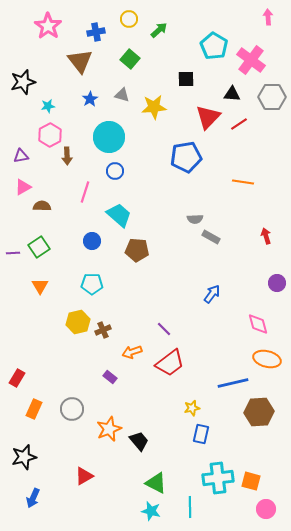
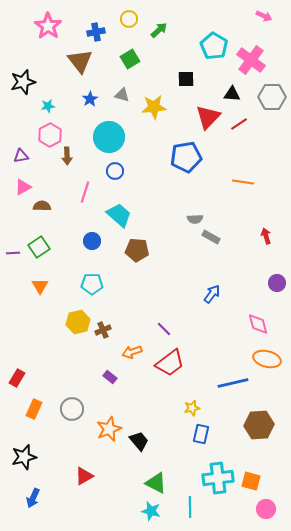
pink arrow at (268, 17): moved 4 px left, 1 px up; rotated 119 degrees clockwise
green square at (130, 59): rotated 18 degrees clockwise
brown hexagon at (259, 412): moved 13 px down
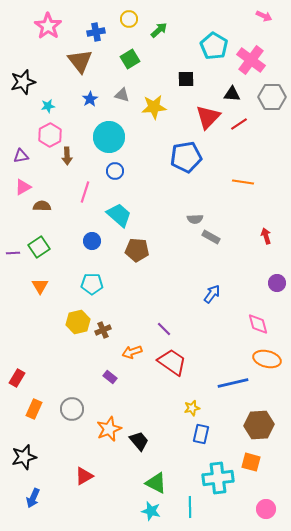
red trapezoid at (170, 363): moved 2 px right, 1 px up; rotated 108 degrees counterclockwise
orange square at (251, 481): moved 19 px up
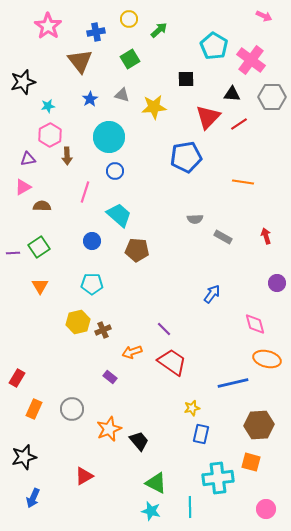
purple triangle at (21, 156): moved 7 px right, 3 px down
gray rectangle at (211, 237): moved 12 px right
pink diamond at (258, 324): moved 3 px left
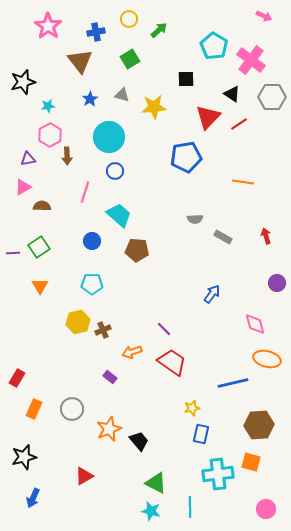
black triangle at (232, 94): rotated 30 degrees clockwise
cyan cross at (218, 478): moved 4 px up
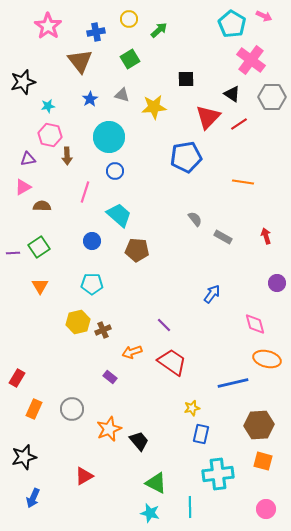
cyan pentagon at (214, 46): moved 18 px right, 22 px up
pink hexagon at (50, 135): rotated 20 degrees counterclockwise
gray semicircle at (195, 219): rotated 126 degrees counterclockwise
purple line at (164, 329): moved 4 px up
orange square at (251, 462): moved 12 px right, 1 px up
cyan star at (151, 511): moved 1 px left, 2 px down
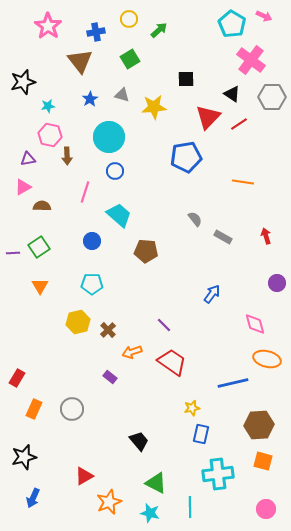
brown pentagon at (137, 250): moved 9 px right, 1 px down
brown cross at (103, 330): moved 5 px right; rotated 21 degrees counterclockwise
orange star at (109, 429): moved 73 px down
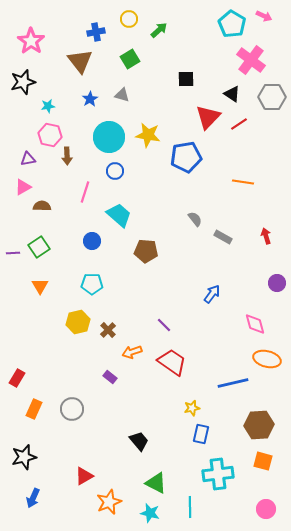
pink star at (48, 26): moved 17 px left, 15 px down
yellow star at (154, 107): moved 6 px left, 28 px down; rotated 15 degrees clockwise
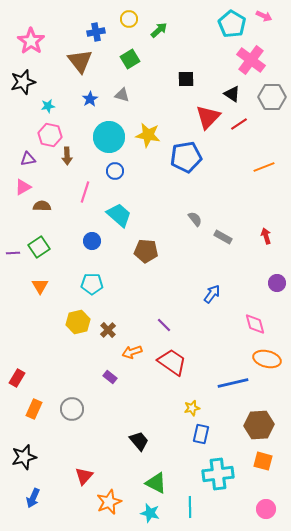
orange line at (243, 182): moved 21 px right, 15 px up; rotated 30 degrees counterclockwise
red triangle at (84, 476): rotated 18 degrees counterclockwise
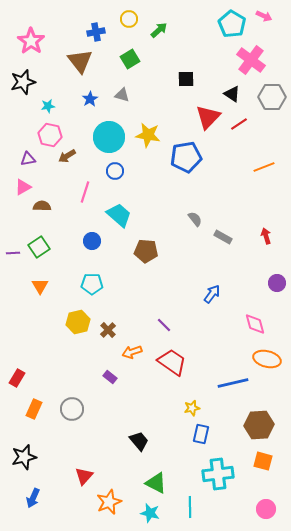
brown arrow at (67, 156): rotated 60 degrees clockwise
